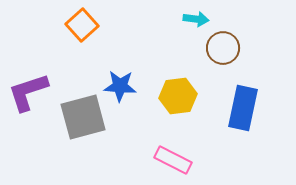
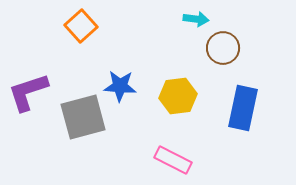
orange square: moved 1 px left, 1 px down
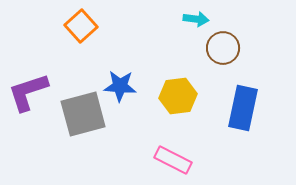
gray square: moved 3 px up
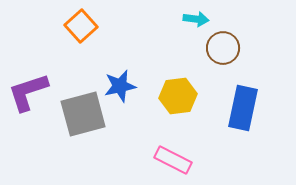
blue star: rotated 16 degrees counterclockwise
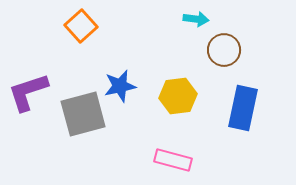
brown circle: moved 1 px right, 2 px down
pink rectangle: rotated 12 degrees counterclockwise
